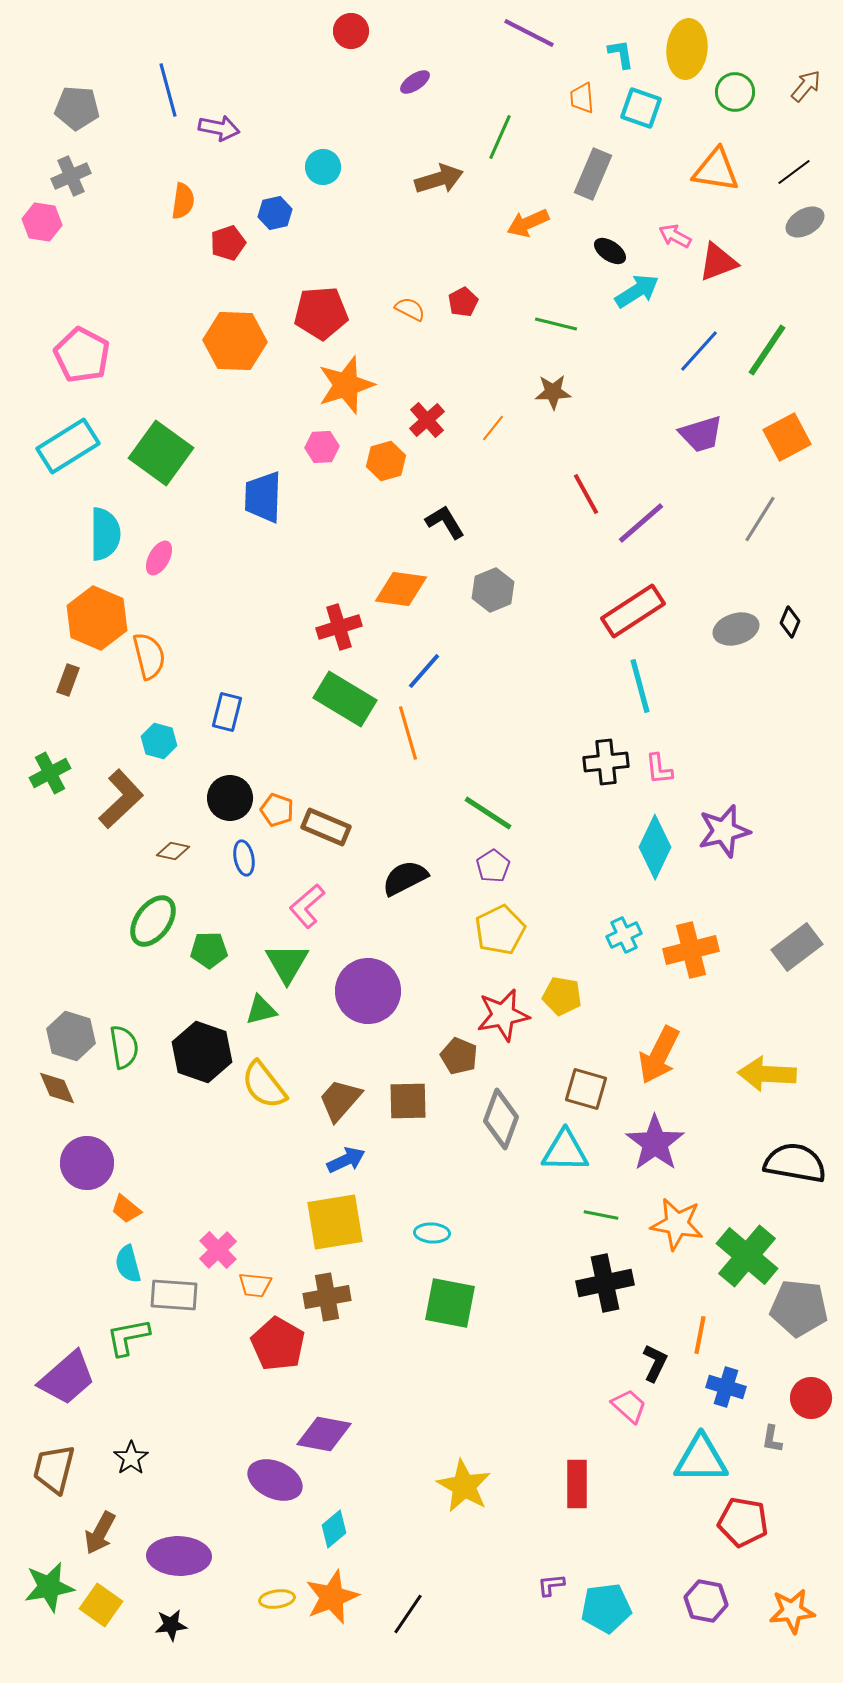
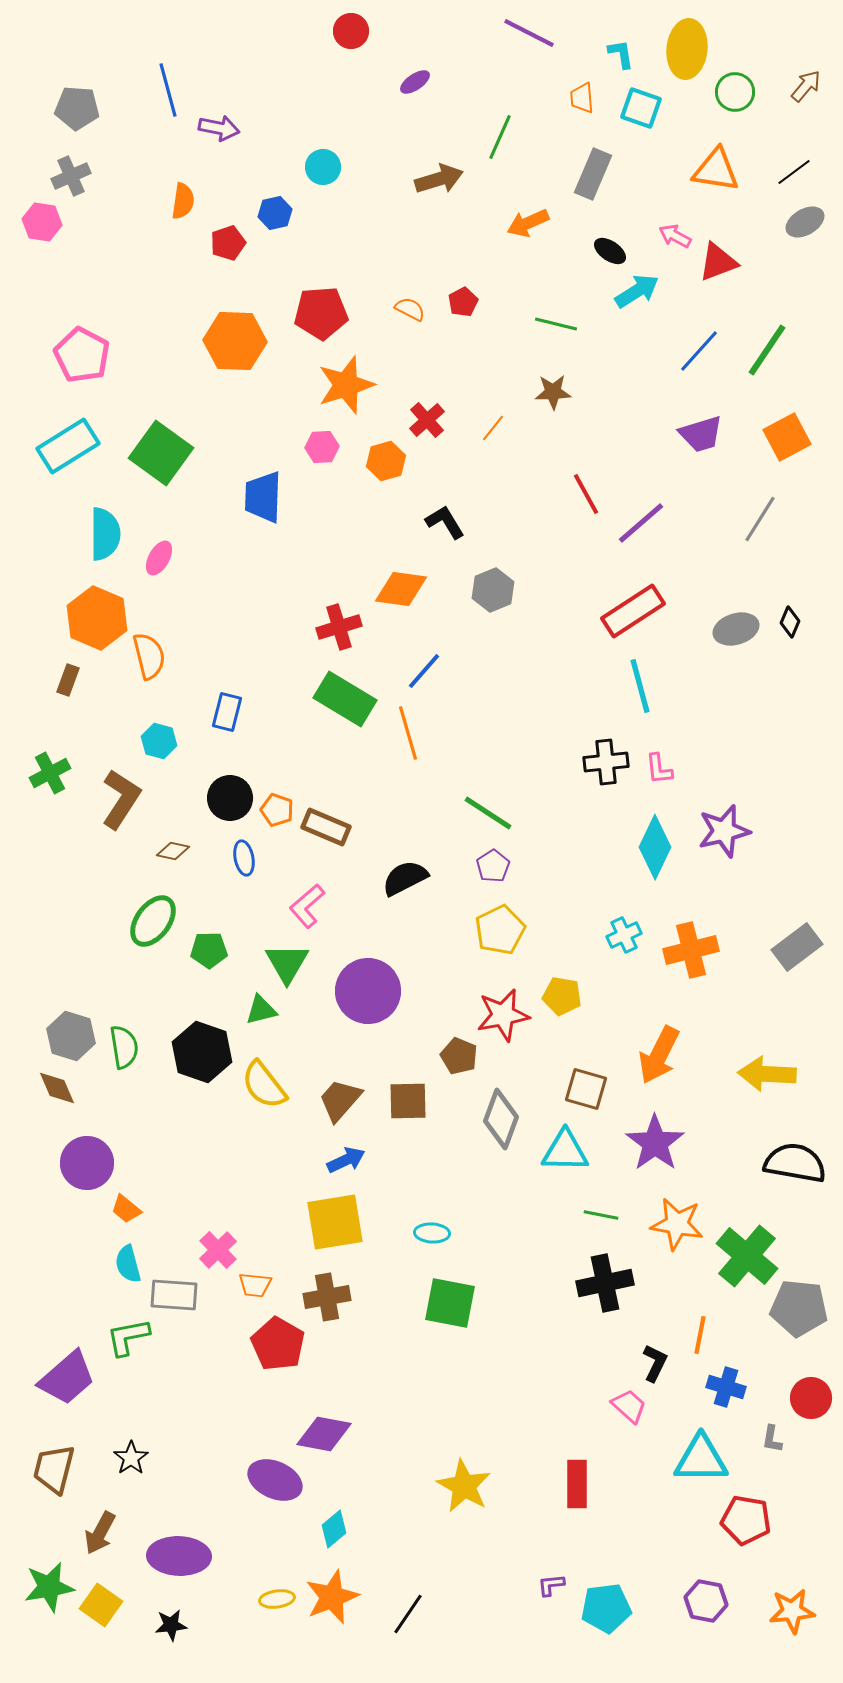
brown L-shape at (121, 799): rotated 14 degrees counterclockwise
red pentagon at (743, 1522): moved 3 px right, 2 px up
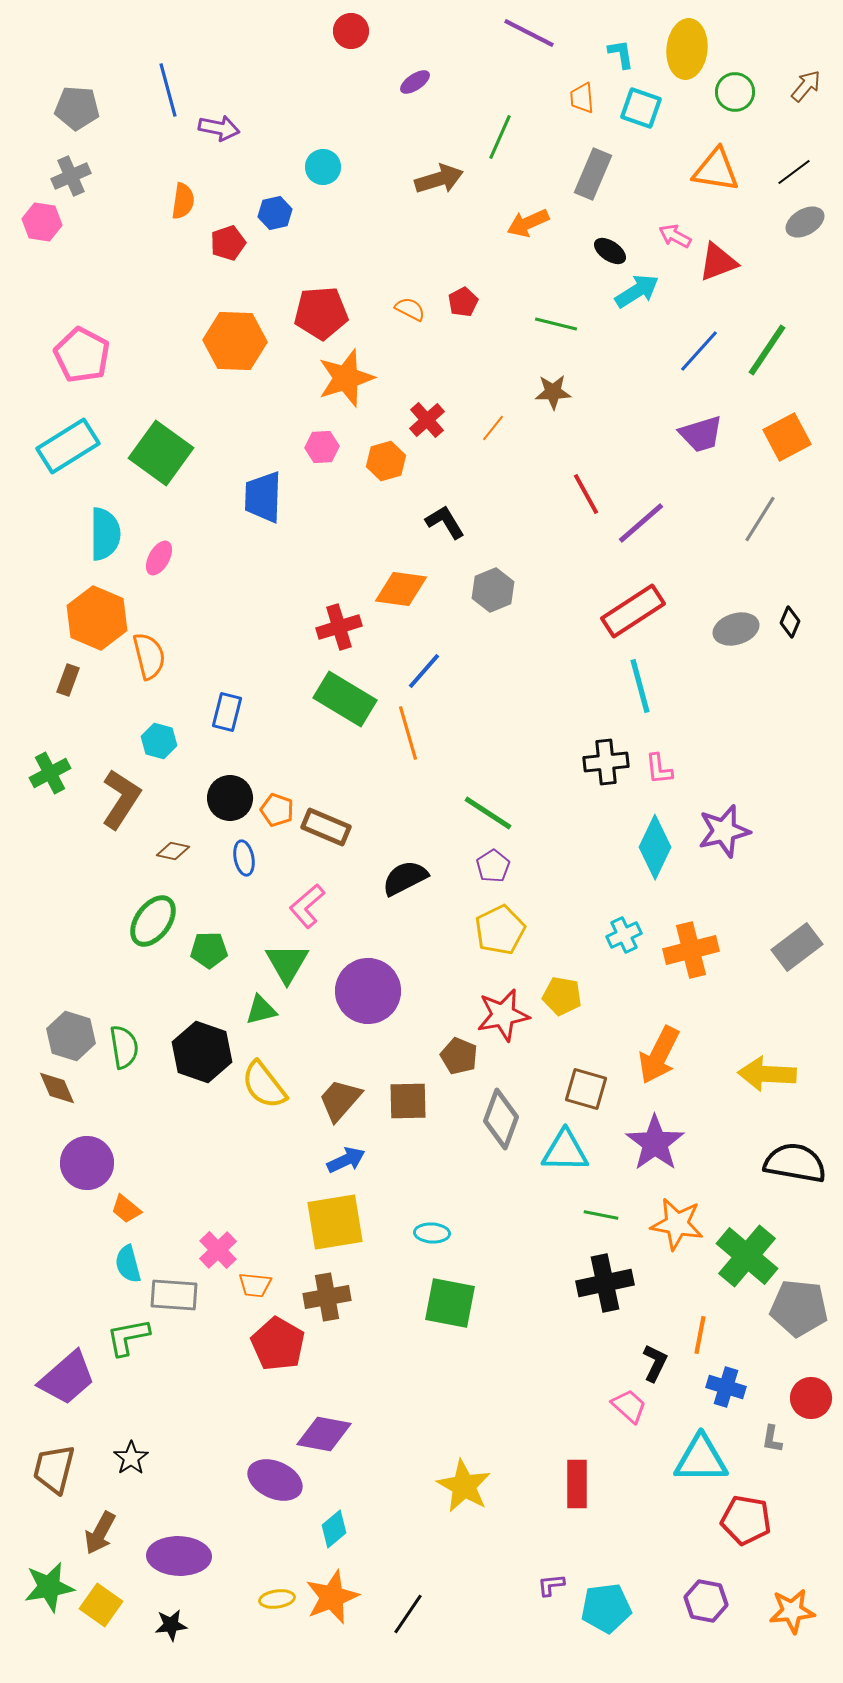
orange star at (346, 385): moved 7 px up
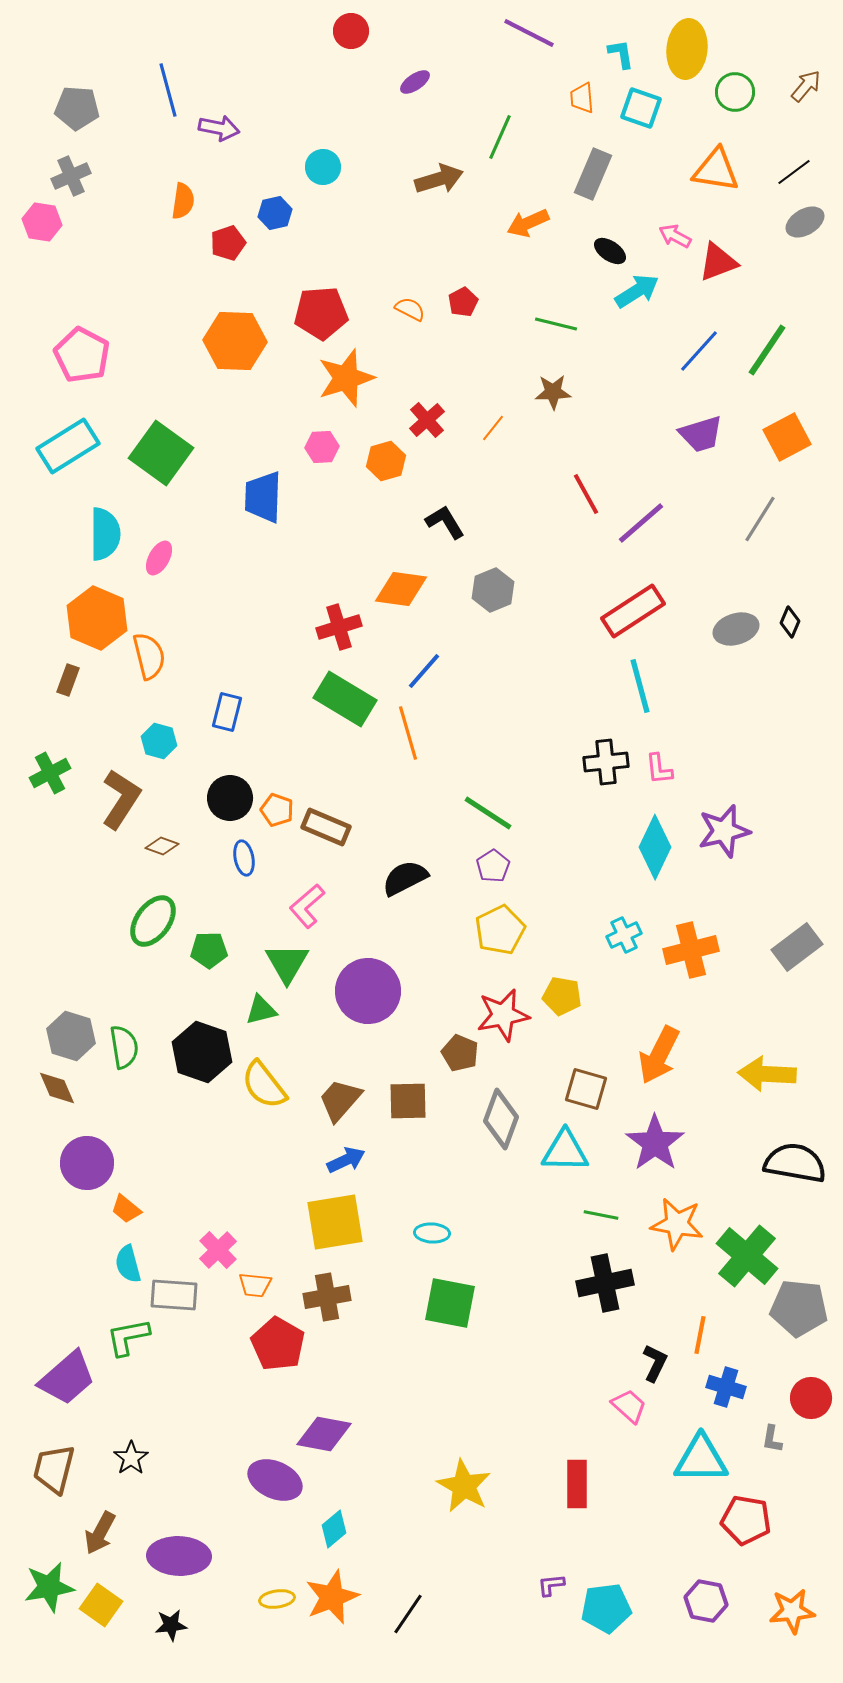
brown diamond at (173, 851): moved 11 px left, 5 px up; rotated 8 degrees clockwise
brown pentagon at (459, 1056): moved 1 px right, 3 px up
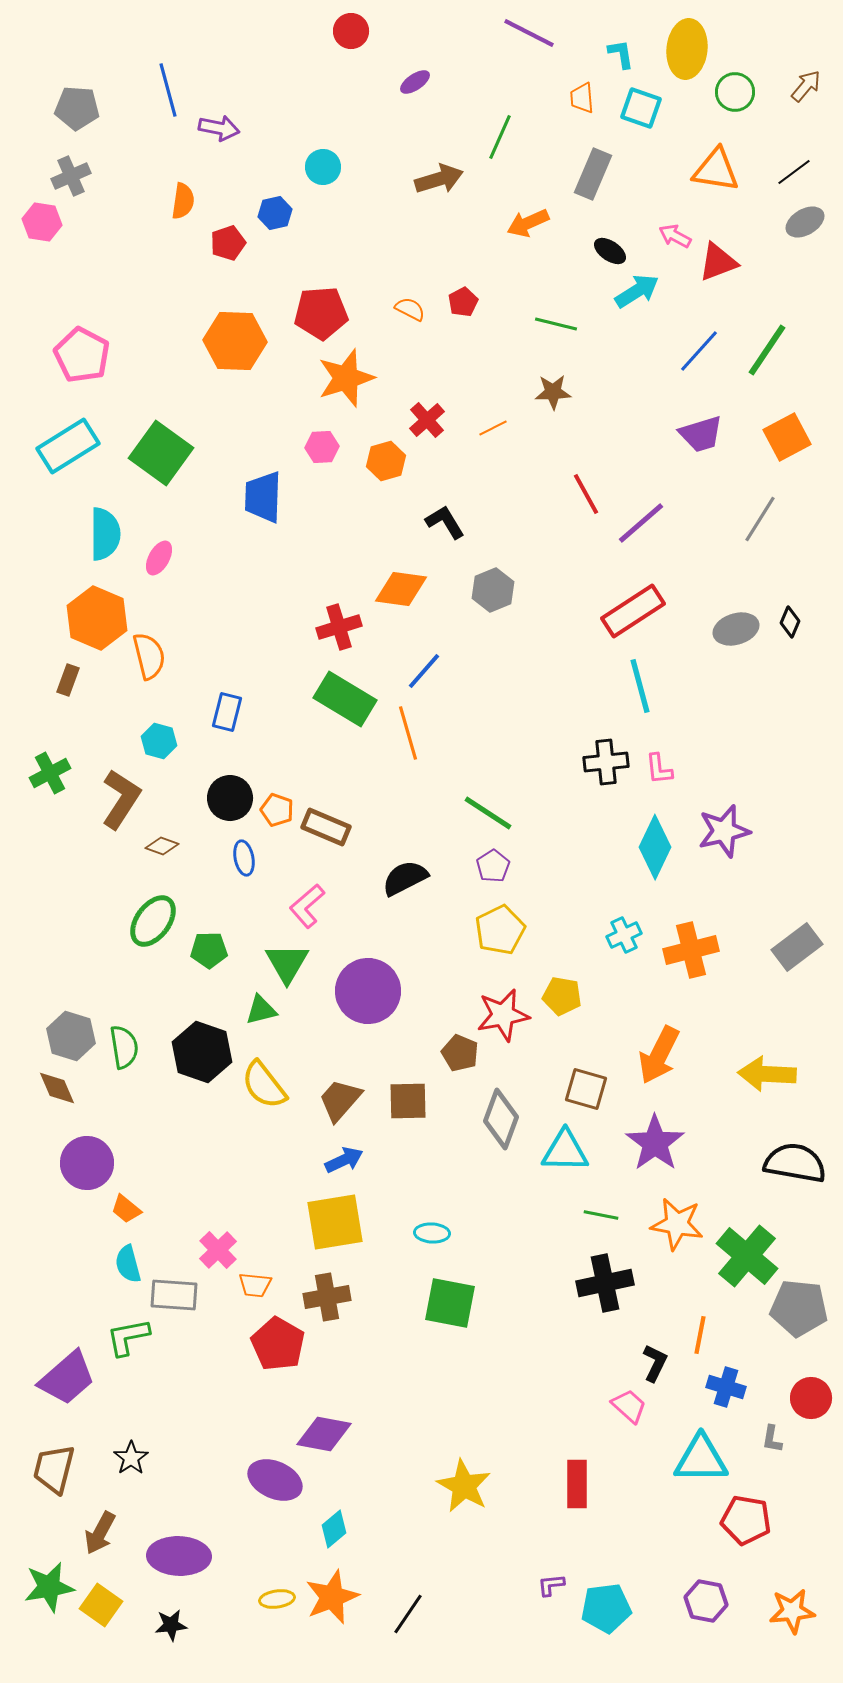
orange line at (493, 428): rotated 24 degrees clockwise
blue arrow at (346, 1160): moved 2 px left
